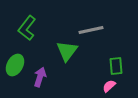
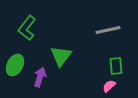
gray line: moved 17 px right
green triangle: moved 6 px left, 5 px down
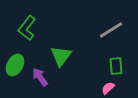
gray line: moved 3 px right; rotated 20 degrees counterclockwise
purple arrow: rotated 54 degrees counterclockwise
pink semicircle: moved 1 px left, 2 px down
